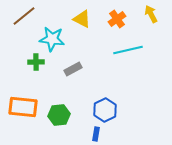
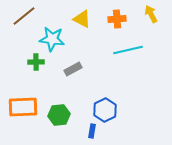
orange cross: rotated 30 degrees clockwise
orange rectangle: rotated 8 degrees counterclockwise
blue rectangle: moved 4 px left, 3 px up
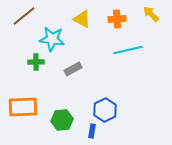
yellow arrow: rotated 18 degrees counterclockwise
green hexagon: moved 3 px right, 5 px down
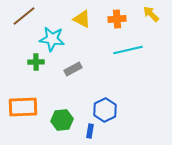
blue rectangle: moved 2 px left
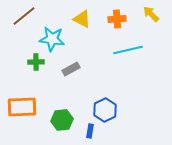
gray rectangle: moved 2 px left
orange rectangle: moved 1 px left
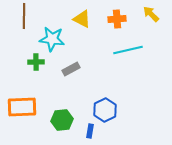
brown line: rotated 50 degrees counterclockwise
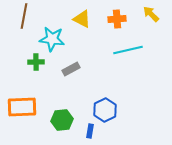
brown line: rotated 10 degrees clockwise
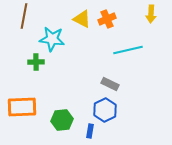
yellow arrow: rotated 132 degrees counterclockwise
orange cross: moved 10 px left; rotated 18 degrees counterclockwise
gray rectangle: moved 39 px right, 15 px down; rotated 54 degrees clockwise
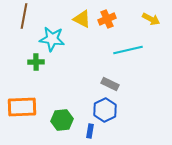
yellow arrow: moved 5 px down; rotated 66 degrees counterclockwise
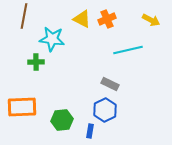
yellow arrow: moved 1 px down
